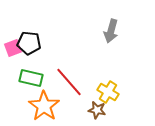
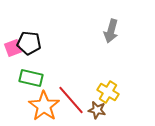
red line: moved 2 px right, 18 px down
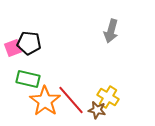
green rectangle: moved 3 px left, 1 px down
yellow cross: moved 5 px down
orange star: moved 1 px right, 5 px up
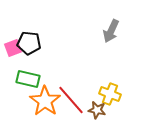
gray arrow: rotated 10 degrees clockwise
yellow cross: moved 2 px right, 3 px up; rotated 10 degrees counterclockwise
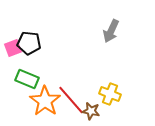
green rectangle: moved 1 px left; rotated 10 degrees clockwise
brown star: moved 6 px left, 1 px down
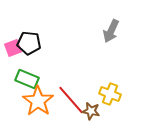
orange star: moved 7 px left
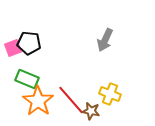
gray arrow: moved 6 px left, 9 px down
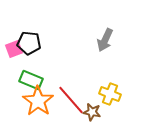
pink square: moved 1 px right, 1 px down
green rectangle: moved 4 px right, 1 px down
brown star: moved 1 px right, 1 px down
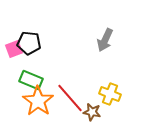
red line: moved 1 px left, 2 px up
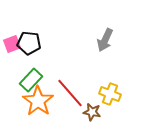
pink square: moved 2 px left, 5 px up
green rectangle: rotated 70 degrees counterclockwise
red line: moved 5 px up
